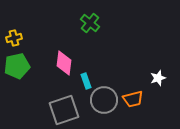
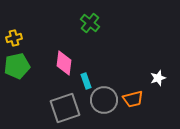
gray square: moved 1 px right, 2 px up
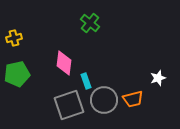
green pentagon: moved 8 px down
gray square: moved 4 px right, 3 px up
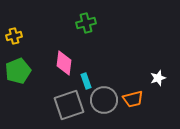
green cross: moved 4 px left; rotated 36 degrees clockwise
yellow cross: moved 2 px up
green pentagon: moved 1 px right, 3 px up; rotated 10 degrees counterclockwise
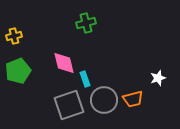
pink diamond: rotated 20 degrees counterclockwise
cyan rectangle: moved 1 px left, 2 px up
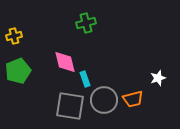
pink diamond: moved 1 px right, 1 px up
gray square: moved 1 px right, 1 px down; rotated 28 degrees clockwise
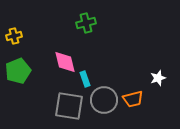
gray square: moved 1 px left
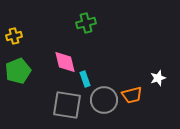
orange trapezoid: moved 1 px left, 4 px up
gray square: moved 2 px left, 1 px up
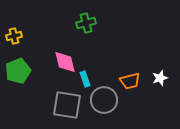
white star: moved 2 px right
orange trapezoid: moved 2 px left, 14 px up
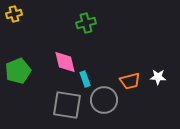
yellow cross: moved 22 px up
white star: moved 2 px left, 1 px up; rotated 21 degrees clockwise
